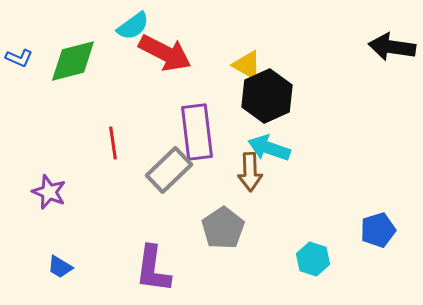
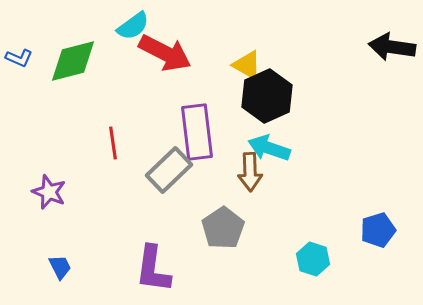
blue trapezoid: rotated 148 degrees counterclockwise
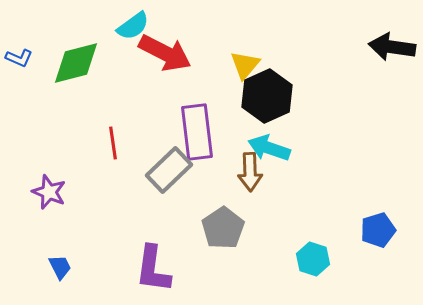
green diamond: moved 3 px right, 2 px down
yellow triangle: moved 2 px left; rotated 40 degrees clockwise
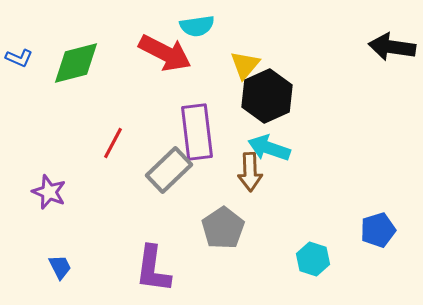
cyan semicircle: moved 64 px right; rotated 28 degrees clockwise
red line: rotated 36 degrees clockwise
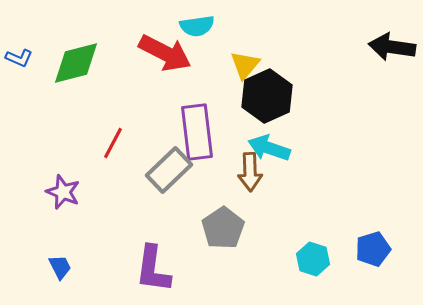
purple star: moved 14 px right
blue pentagon: moved 5 px left, 19 px down
